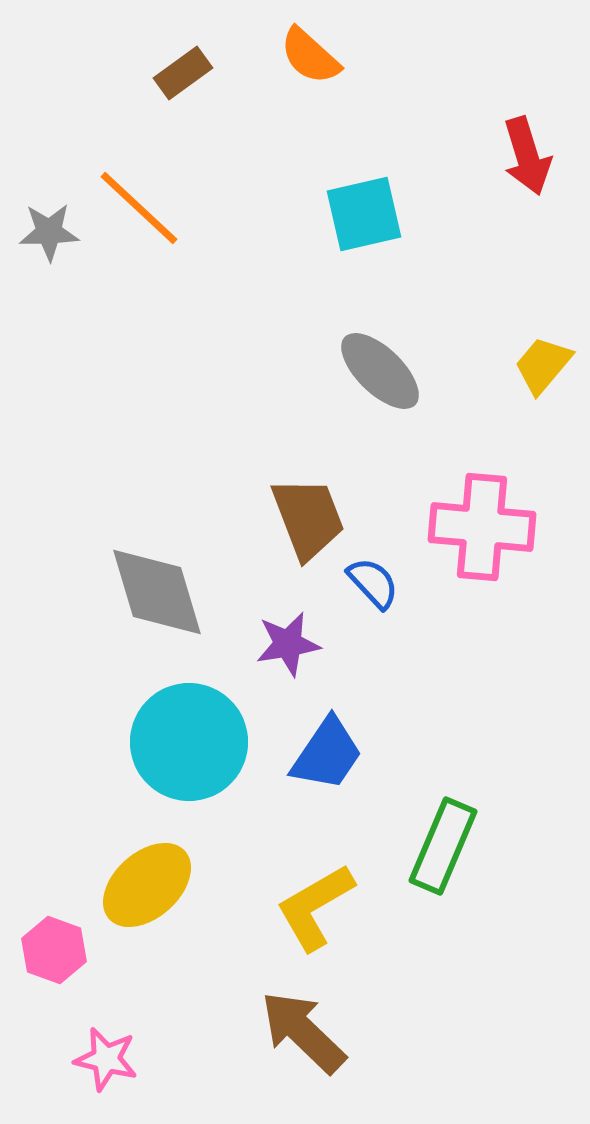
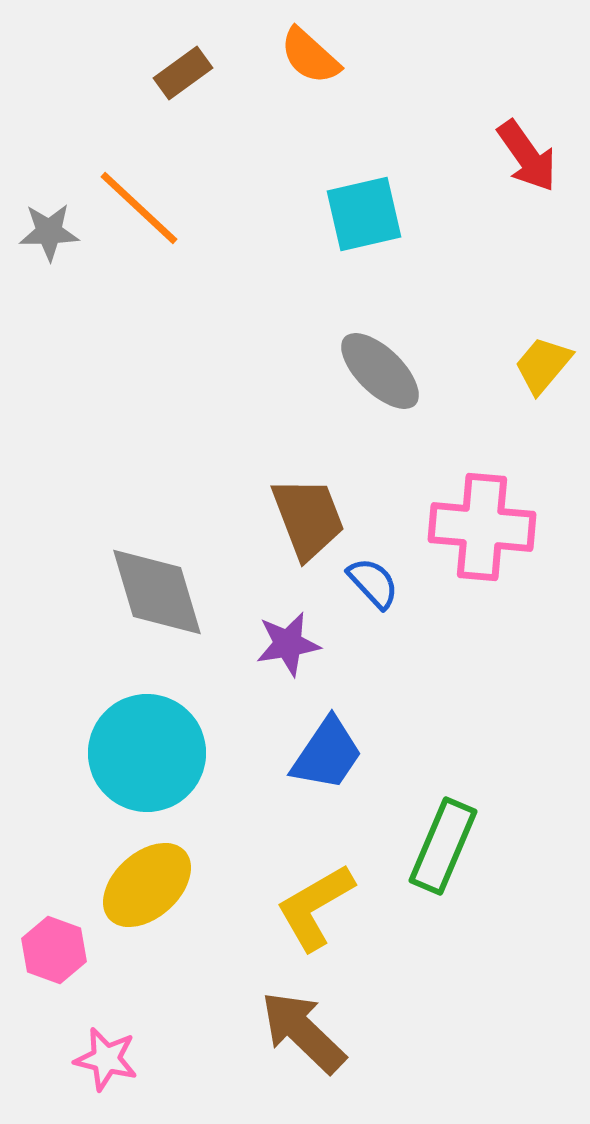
red arrow: rotated 18 degrees counterclockwise
cyan circle: moved 42 px left, 11 px down
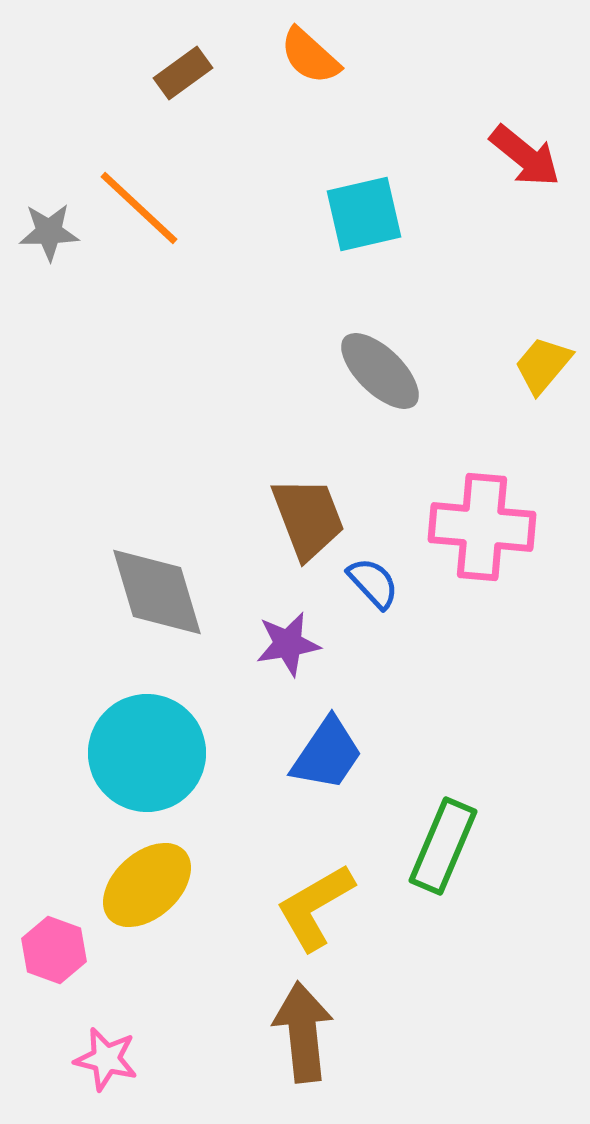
red arrow: moved 2 px left; rotated 16 degrees counterclockwise
brown arrow: rotated 40 degrees clockwise
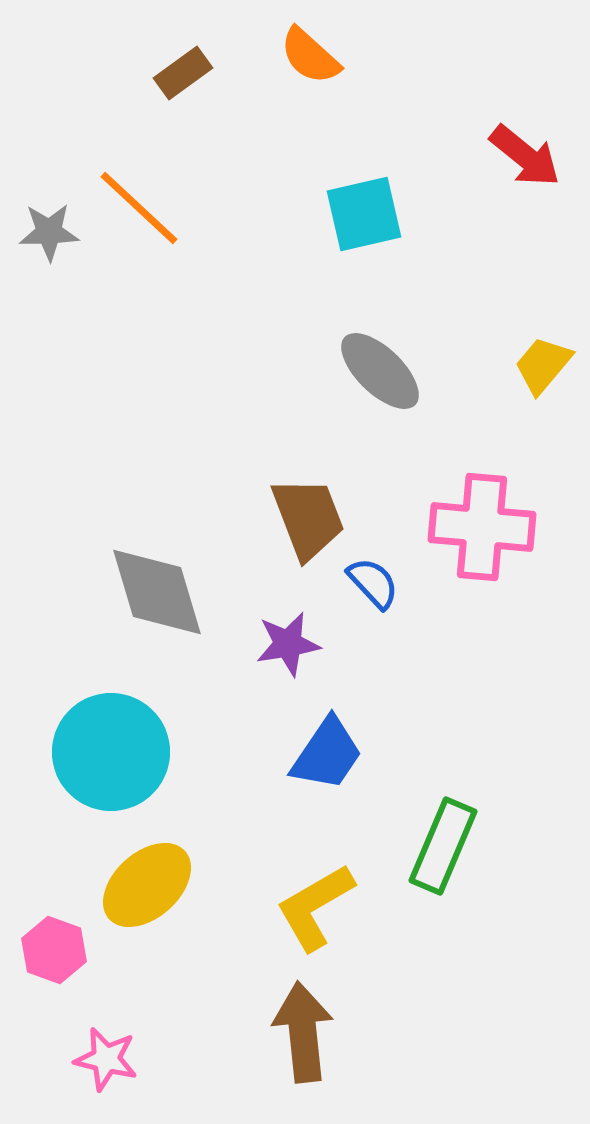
cyan circle: moved 36 px left, 1 px up
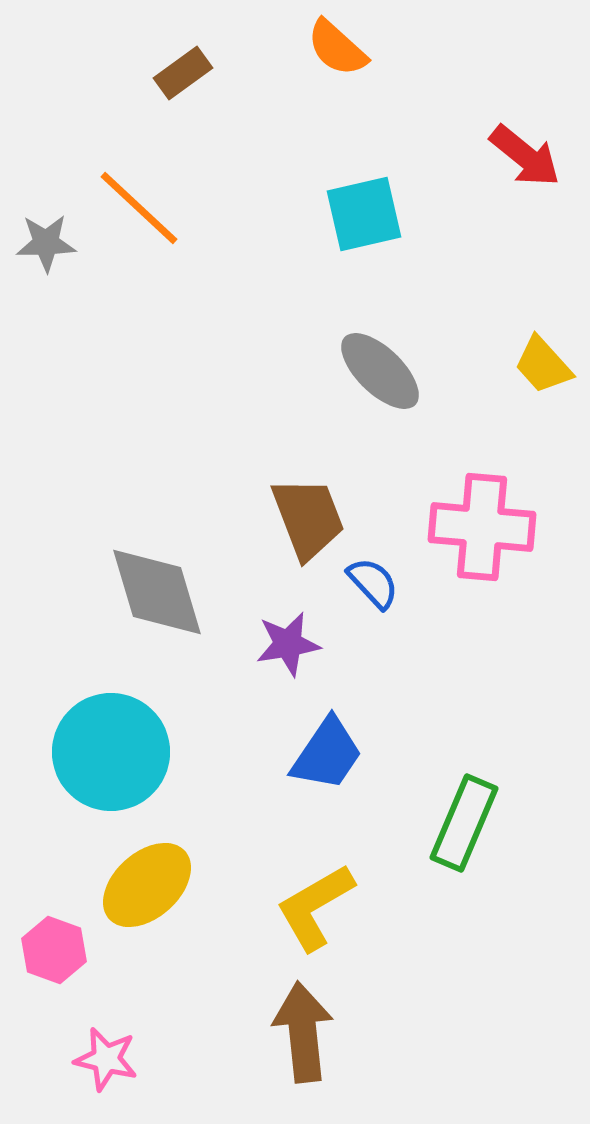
orange semicircle: moved 27 px right, 8 px up
gray star: moved 3 px left, 11 px down
yellow trapezoid: rotated 82 degrees counterclockwise
green rectangle: moved 21 px right, 23 px up
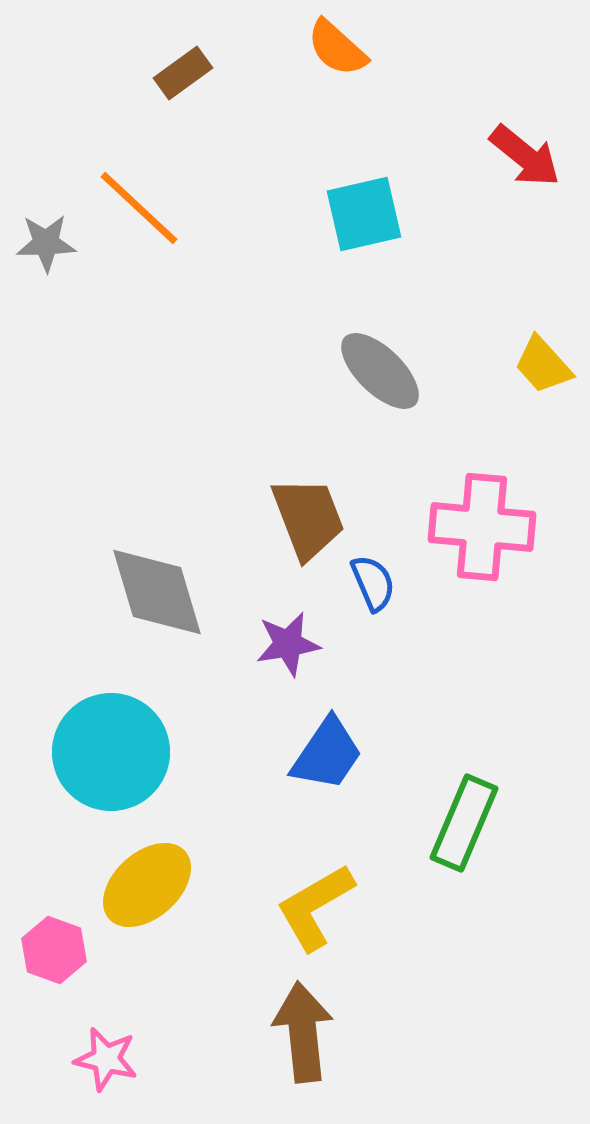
blue semicircle: rotated 20 degrees clockwise
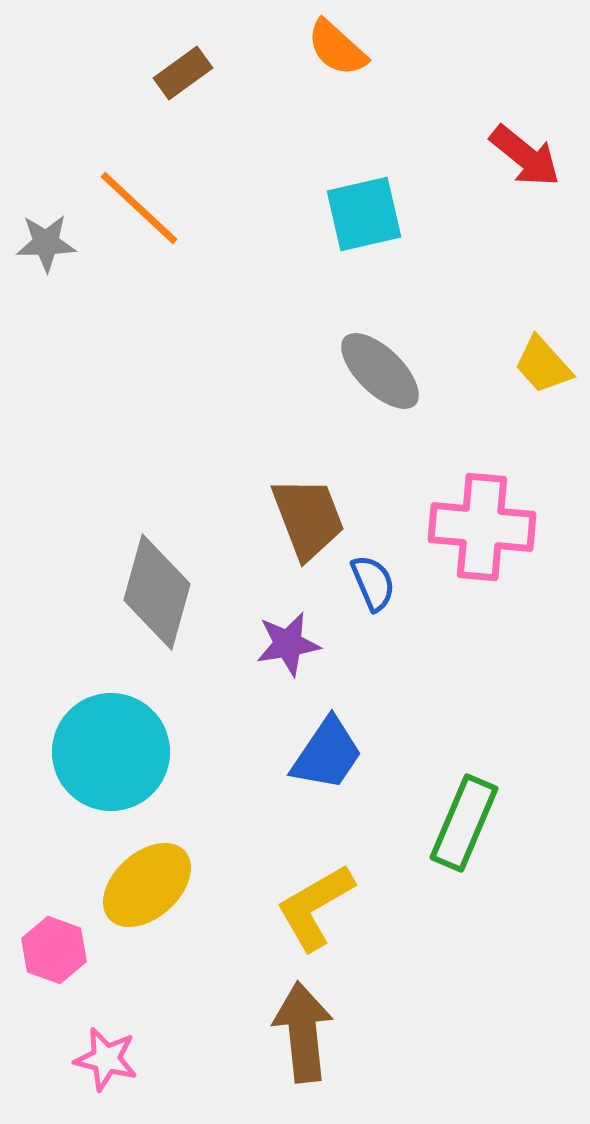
gray diamond: rotated 32 degrees clockwise
